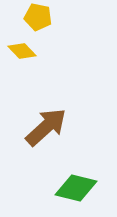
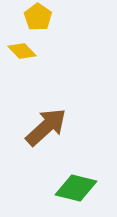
yellow pentagon: rotated 24 degrees clockwise
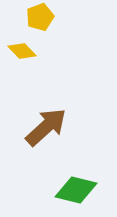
yellow pentagon: moved 2 px right; rotated 16 degrees clockwise
green diamond: moved 2 px down
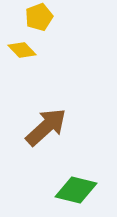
yellow pentagon: moved 1 px left
yellow diamond: moved 1 px up
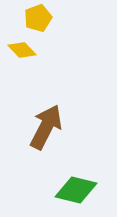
yellow pentagon: moved 1 px left, 1 px down
brown arrow: rotated 21 degrees counterclockwise
